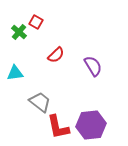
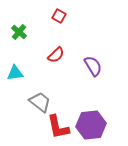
red square: moved 23 px right, 6 px up
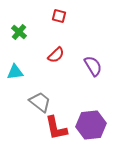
red square: rotated 16 degrees counterclockwise
cyan triangle: moved 1 px up
red L-shape: moved 2 px left, 1 px down
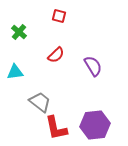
purple hexagon: moved 4 px right
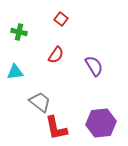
red square: moved 2 px right, 3 px down; rotated 24 degrees clockwise
green cross: rotated 28 degrees counterclockwise
red semicircle: rotated 12 degrees counterclockwise
purple semicircle: moved 1 px right
purple hexagon: moved 6 px right, 2 px up
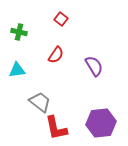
cyan triangle: moved 2 px right, 2 px up
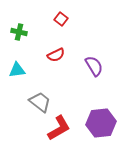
red semicircle: rotated 30 degrees clockwise
red L-shape: moved 3 px right; rotated 108 degrees counterclockwise
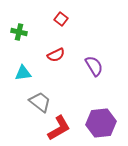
cyan triangle: moved 6 px right, 3 px down
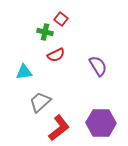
green cross: moved 26 px right
purple semicircle: moved 4 px right
cyan triangle: moved 1 px right, 1 px up
gray trapezoid: rotated 80 degrees counterclockwise
purple hexagon: rotated 8 degrees clockwise
red L-shape: rotated 8 degrees counterclockwise
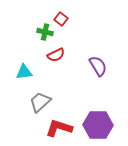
purple hexagon: moved 3 px left, 2 px down
red L-shape: rotated 124 degrees counterclockwise
